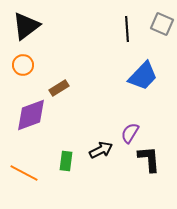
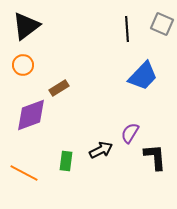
black L-shape: moved 6 px right, 2 px up
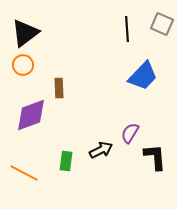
black triangle: moved 1 px left, 7 px down
brown rectangle: rotated 60 degrees counterclockwise
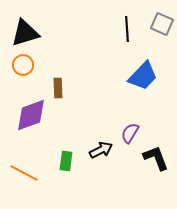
black triangle: rotated 20 degrees clockwise
brown rectangle: moved 1 px left
black L-shape: moved 1 px right, 1 px down; rotated 16 degrees counterclockwise
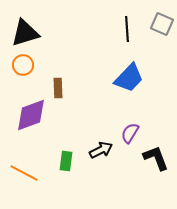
blue trapezoid: moved 14 px left, 2 px down
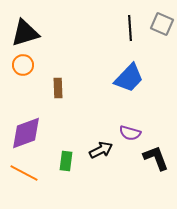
black line: moved 3 px right, 1 px up
purple diamond: moved 5 px left, 18 px down
purple semicircle: rotated 105 degrees counterclockwise
